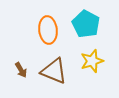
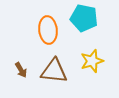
cyan pentagon: moved 2 px left, 6 px up; rotated 16 degrees counterclockwise
brown triangle: rotated 16 degrees counterclockwise
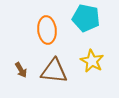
cyan pentagon: moved 2 px right
orange ellipse: moved 1 px left
yellow star: rotated 25 degrees counterclockwise
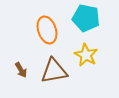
orange ellipse: rotated 12 degrees counterclockwise
yellow star: moved 6 px left, 6 px up
brown triangle: rotated 16 degrees counterclockwise
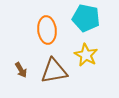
orange ellipse: rotated 12 degrees clockwise
